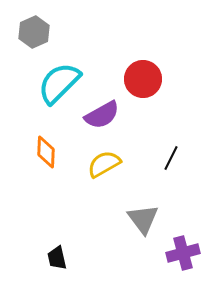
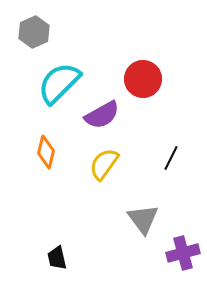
orange diamond: rotated 12 degrees clockwise
yellow semicircle: rotated 24 degrees counterclockwise
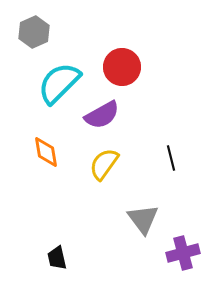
red circle: moved 21 px left, 12 px up
orange diamond: rotated 24 degrees counterclockwise
black line: rotated 40 degrees counterclockwise
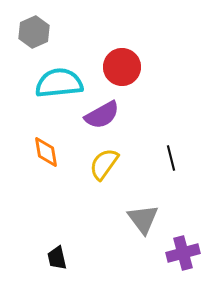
cyan semicircle: rotated 39 degrees clockwise
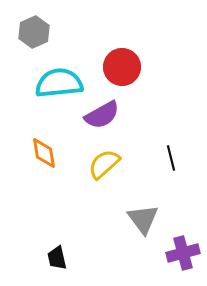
orange diamond: moved 2 px left, 1 px down
yellow semicircle: rotated 12 degrees clockwise
